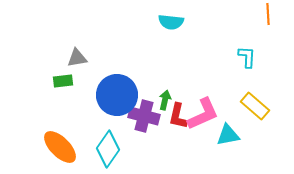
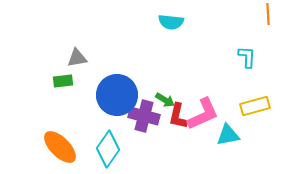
green arrow: rotated 108 degrees clockwise
yellow rectangle: rotated 56 degrees counterclockwise
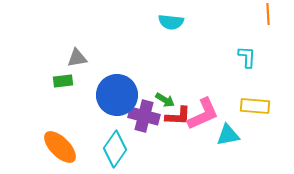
yellow rectangle: rotated 20 degrees clockwise
red L-shape: rotated 100 degrees counterclockwise
cyan diamond: moved 7 px right
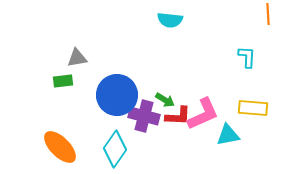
cyan semicircle: moved 1 px left, 2 px up
yellow rectangle: moved 2 px left, 2 px down
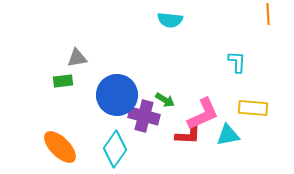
cyan L-shape: moved 10 px left, 5 px down
red L-shape: moved 10 px right, 19 px down
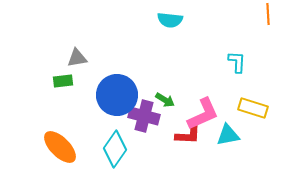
yellow rectangle: rotated 12 degrees clockwise
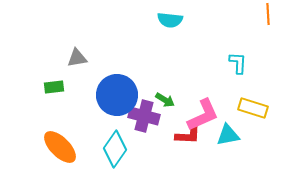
cyan L-shape: moved 1 px right, 1 px down
green rectangle: moved 9 px left, 6 px down
pink L-shape: moved 1 px down
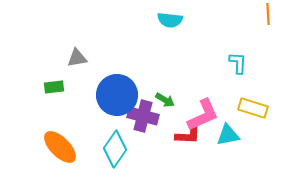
purple cross: moved 1 px left
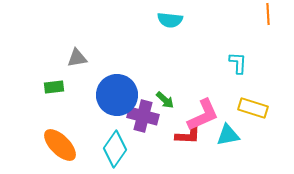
green arrow: rotated 12 degrees clockwise
orange ellipse: moved 2 px up
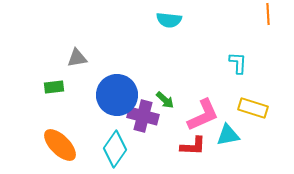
cyan semicircle: moved 1 px left
red L-shape: moved 5 px right, 11 px down
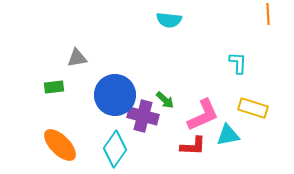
blue circle: moved 2 px left
